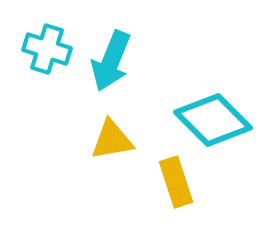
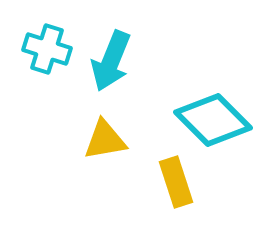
yellow triangle: moved 7 px left
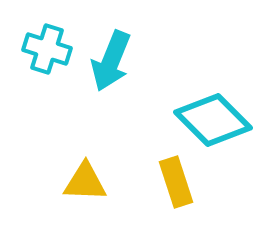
yellow triangle: moved 20 px left, 42 px down; rotated 12 degrees clockwise
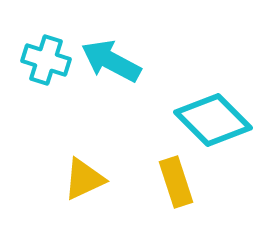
cyan cross: moved 1 px left, 11 px down
cyan arrow: rotated 96 degrees clockwise
yellow triangle: moved 1 px left, 3 px up; rotated 27 degrees counterclockwise
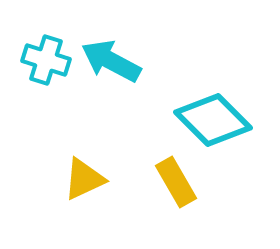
yellow rectangle: rotated 12 degrees counterclockwise
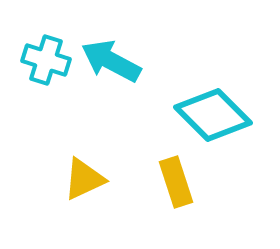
cyan diamond: moved 5 px up
yellow rectangle: rotated 12 degrees clockwise
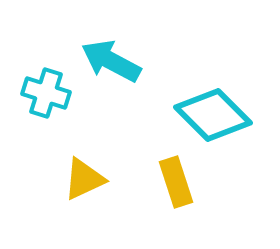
cyan cross: moved 33 px down
